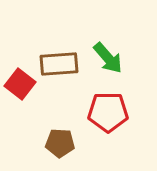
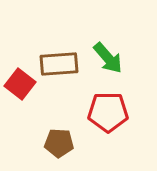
brown pentagon: moved 1 px left
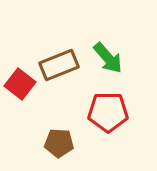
brown rectangle: moved 1 px down; rotated 18 degrees counterclockwise
